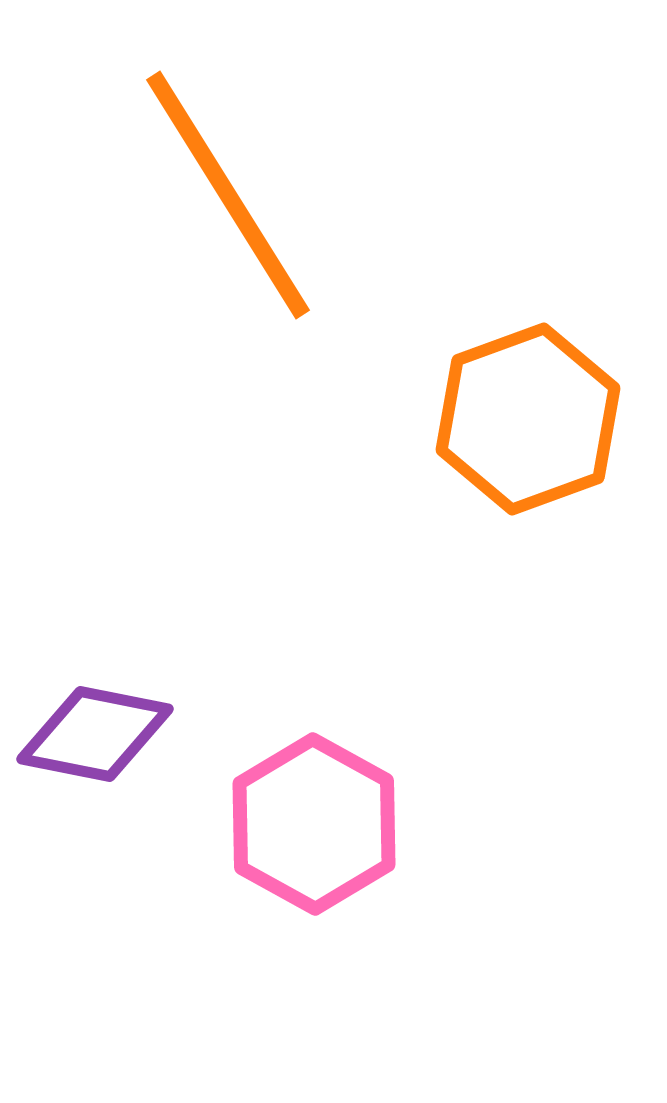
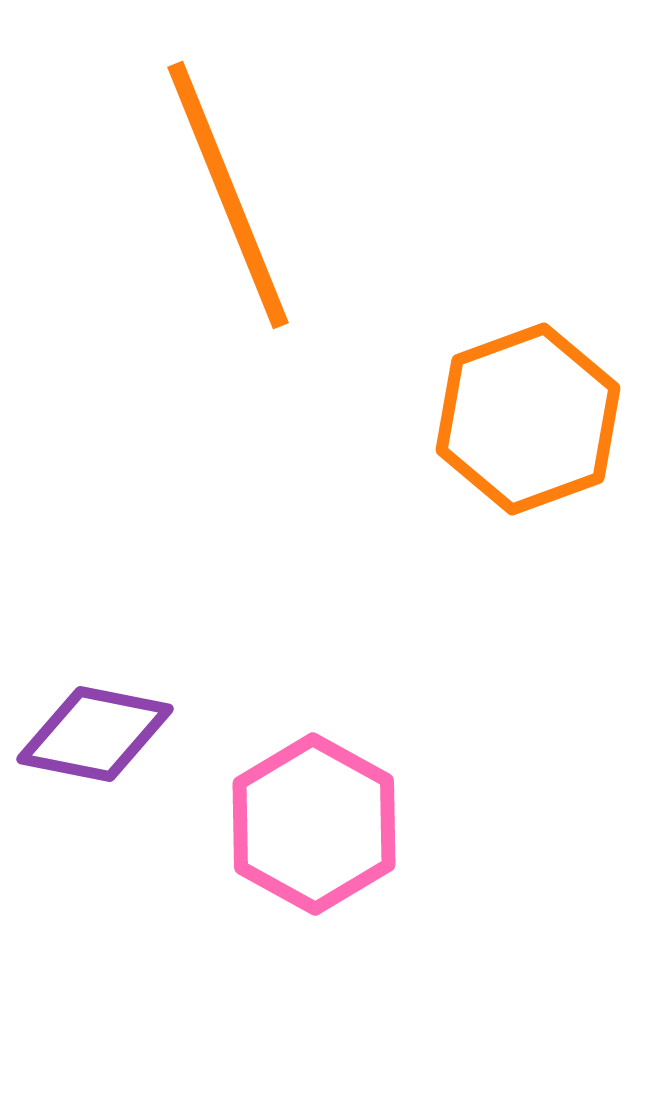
orange line: rotated 10 degrees clockwise
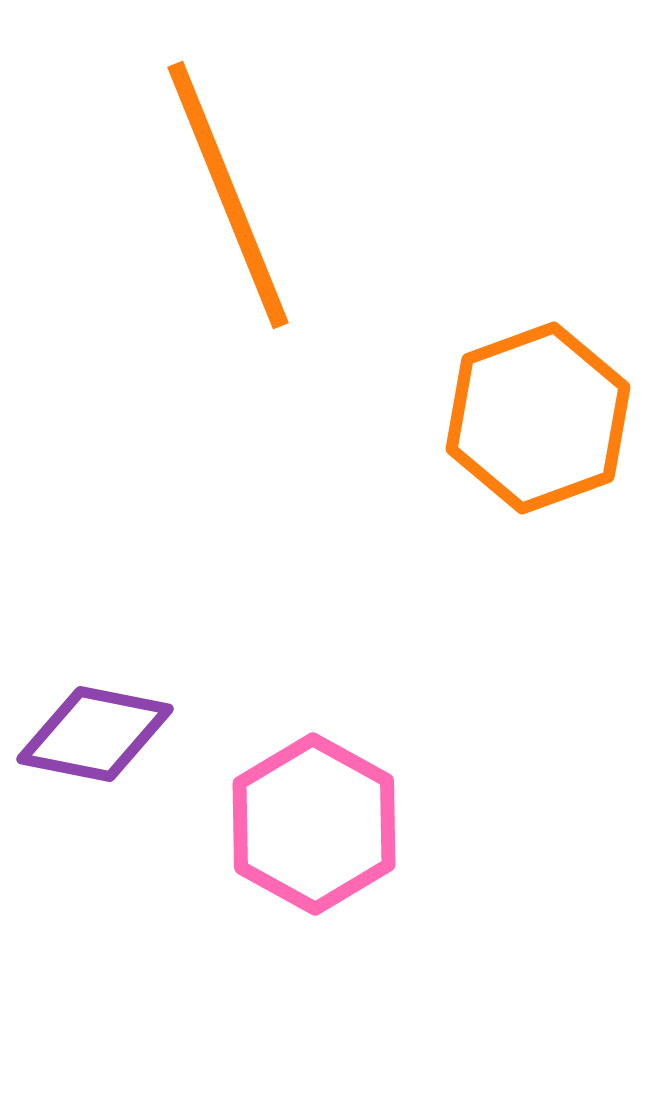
orange hexagon: moved 10 px right, 1 px up
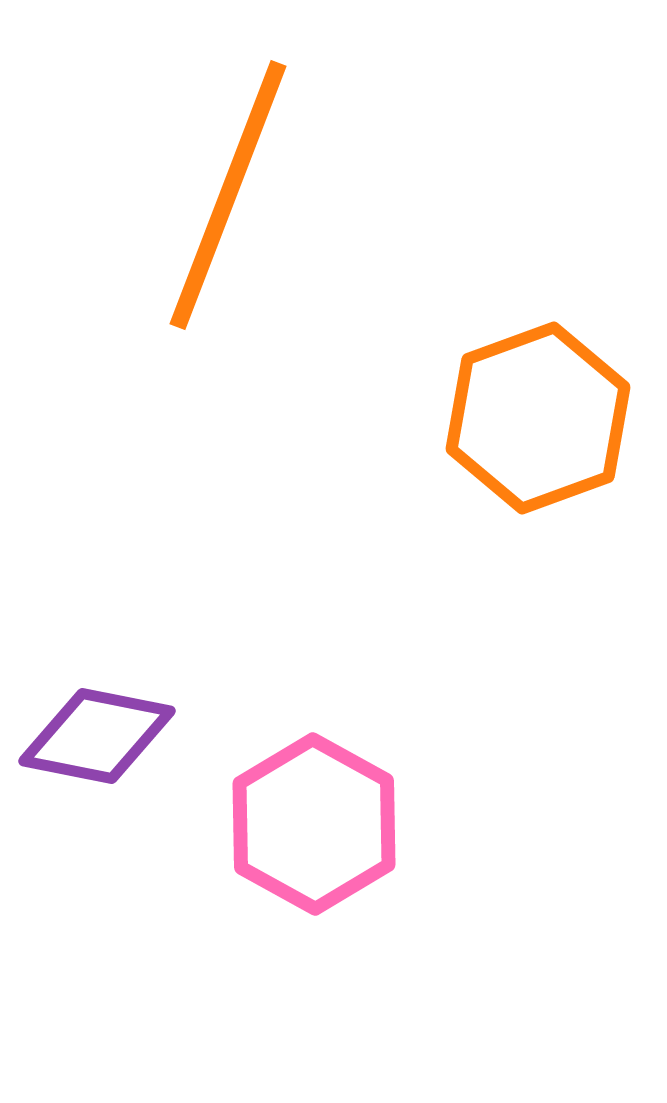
orange line: rotated 43 degrees clockwise
purple diamond: moved 2 px right, 2 px down
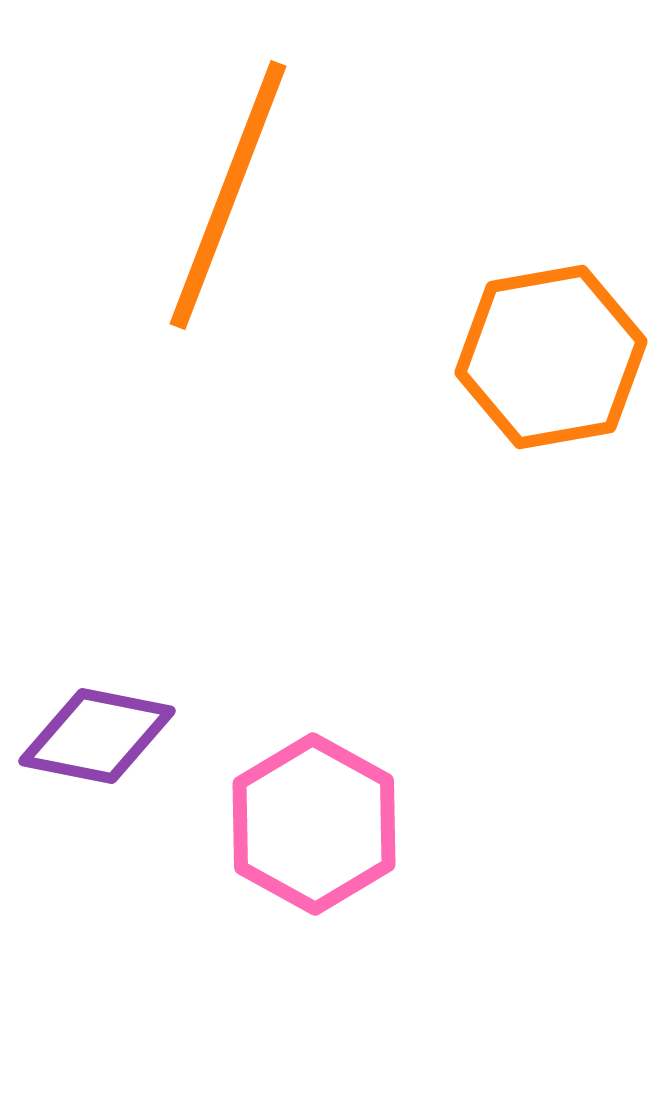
orange hexagon: moved 13 px right, 61 px up; rotated 10 degrees clockwise
